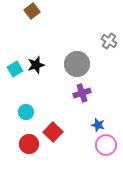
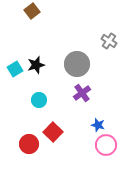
purple cross: rotated 18 degrees counterclockwise
cyan circle: moved 13 px right, 12 px up
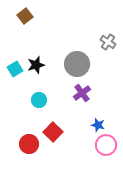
brown square: moved 7 px left, 5 px down
gray cross: moved 1 px left, 1 px down
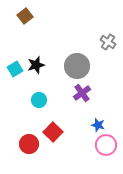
gray circle: moved 2 px down
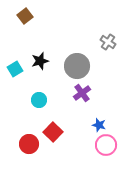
black star: moved 4 px right, 4 px up
blue star: moved 1 px right
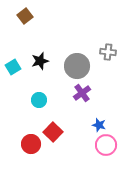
gray cross: moved 10 px down; rotated 28 degrees counterclockwise
cyan square: moved 2 px left, 2 px up
red circle: moved 2 px right
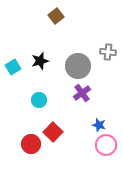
brown square: moved 31 px right
gray circle: moved 1 px right
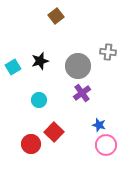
red square: moved 1 px right
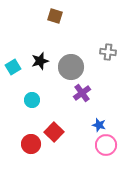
brown square: moved 1 px left; rotated 35 degrees counterclockwise
gray circle: moved 7 px left, 1 px down
cyan circle: moved 7 px left
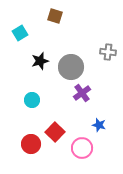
cyan square: moved 7 px right, 34 px up
red square: moved 1 px right
pink circle: moved 24 px left, 3 px down
